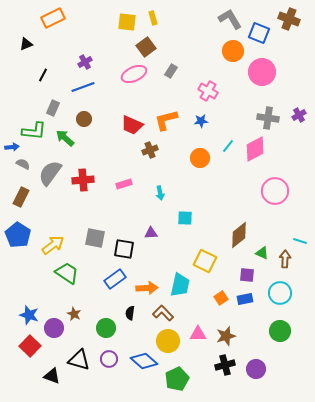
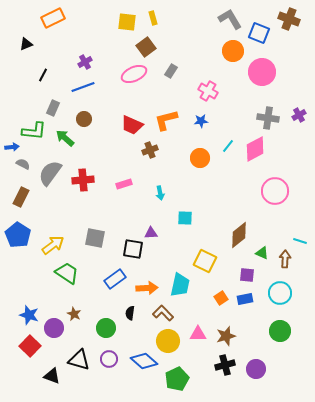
black square at (124, 249): moved 9 px right
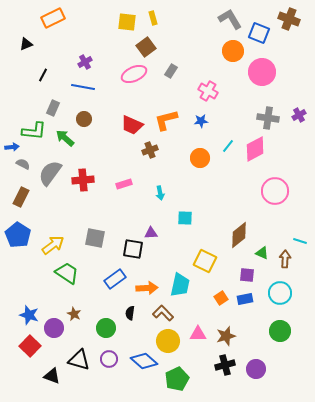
blue line at (83, 87): rotated 30 degrees clockwise
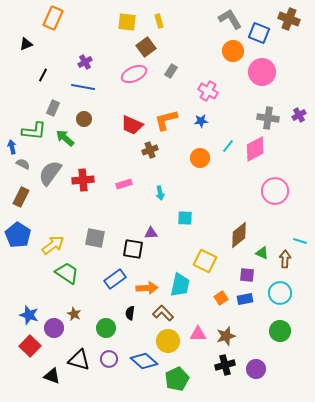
orange rectangle at (53, 18): rotated 40 degrees counterclockwise
yellow rectangle at (153, 18): moved 6 px right, 3 px down
blue arrow at (12, 147): rotated 96 degrees counterclockwise
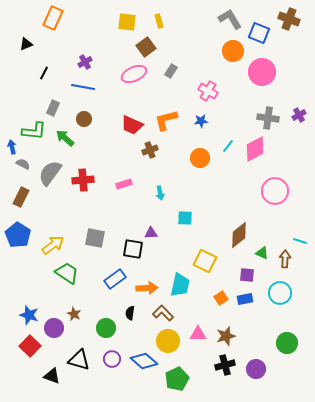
black line at (43, 75): moved 1 px right, 2 px up
green circle at (280, 331): moved 7 px right, 12 px down
purple circle at (109, 359): moved 3 px right
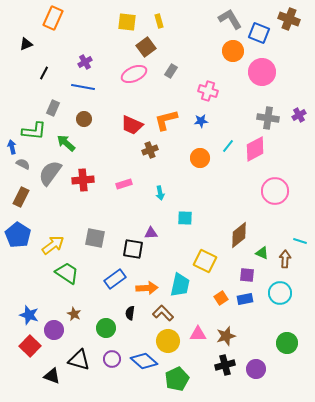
pink cross at (208, 91): rotated 12 degrees counterclockwise
green arrow at (65, 138): moved 1 px right, 5 px down
purple circle at (54, 328): moved 2 px down
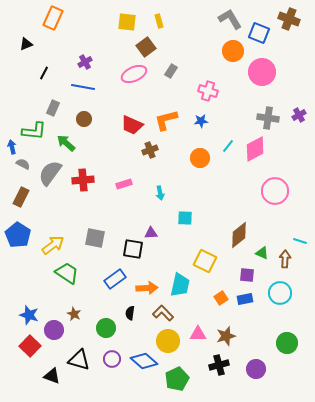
black cross at (225, 365): moved 6 px left
